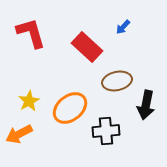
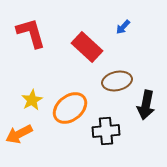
yellow star: moved 3 px right, 1 px up
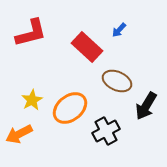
blue arrow: moved 4 px left, 3 px down
red L-shape: rotated 92 degrees clockwise
brown ellipse: rotated 36 degrees clockwise
black arrow: moved 1 px down; rotated 20 degrees clockwise
black cross: rotated 24 degrees counterclockwise
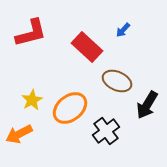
blue arrow: moved 4 px right
black arrow: moved 1 px right, 1 px up
black cross: rotated 8 degrees counterclockwise
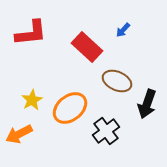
red L-shape: rotated 8 degrees clockwise
black arrow: moved 1 px up; rotated 12 degrees counterclockwise
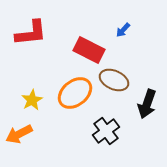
red rectangle: moved 2 px right, 3 px down; rotated 16 degrees counterclockwise
brown ellipse: moved 3 px left, 1 px up
orange ellipse: moved 5 px right, 15 px up
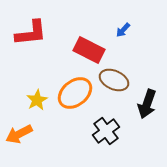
yellow star: moved 5 px right
